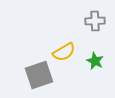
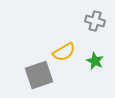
gray cross: rotated 18 degrees clockwise
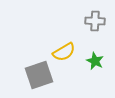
gray cross: rotated 12 degrees counterclockwise
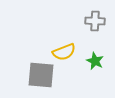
yellow semicircle: rotated 10 degrees clockwise
gray square: moved 2 px right; rotated 24 degrees clockwise
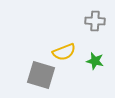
green star: rotated 12 degrees counterclockwise
gray square: rotated 12 degrees clockwise
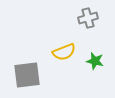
gray cross: moved 7 px left, 3 px up; rotated 18 degrees counterclockwise
gray square: moved 14 px left; rotated 24 degrees counterclockwise
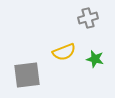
green star: moved 2 px up
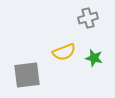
green star: moved 1 px left, 1 px up
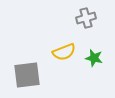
gray cross: moved 2 px left
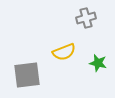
green star: moved 4 px right, 5 px down
